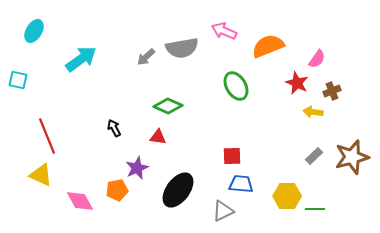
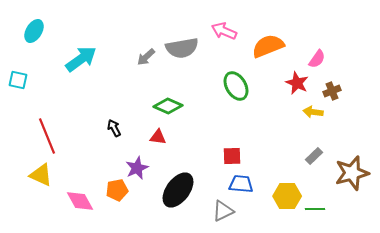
brown star: moved 16 px down
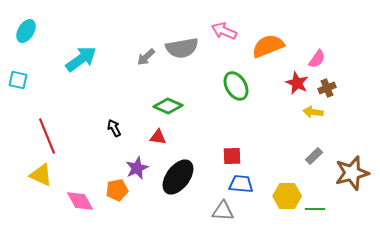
cyan ellipse: moved 8 px left
brown cross: moved 5 px left, 3 px up
black ellipse: moved 13 px up
gray triangle: rotated 30 degrees clockwise
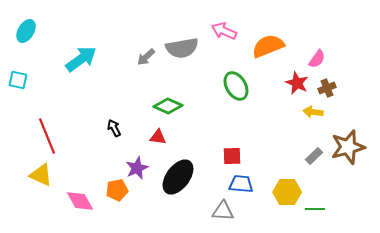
brown star: moved 4 px left, 26 px up
yellow hexagon: moved 4 px up
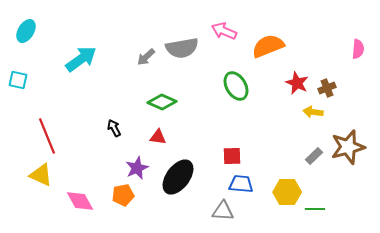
pink semicircle: moved 41 px right, 10 px up; rotated 30 degrees counterclockwise
green diamond: moved 6 px left, 4 px up
orange pentagon: moved 6 px right, 5 px down
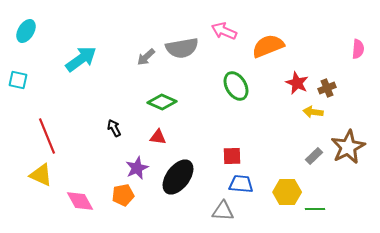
brown star: rotated 12 degrees counterclockwise
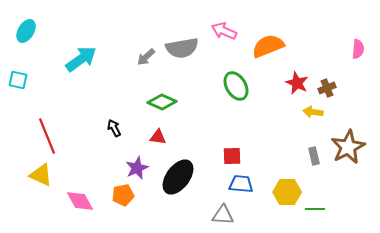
gray rectangle: rotated 60 degrees counterclockwise
gray triangle: moved 4 px down
